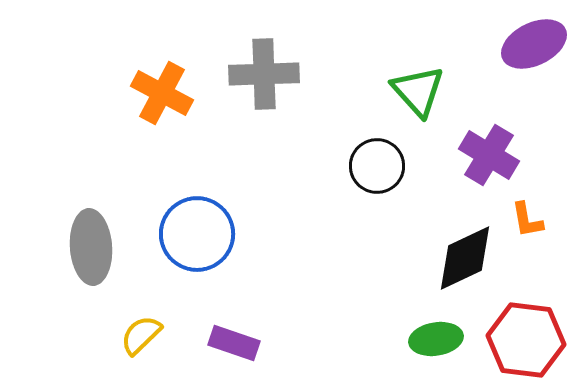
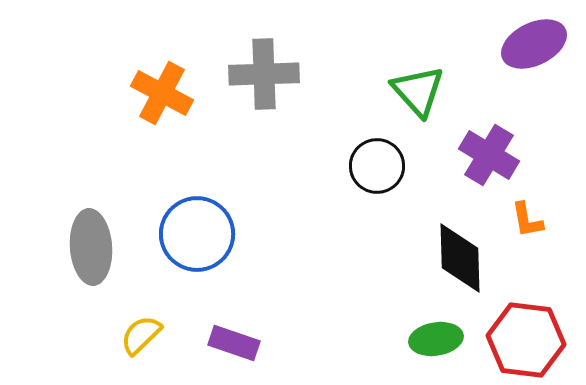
black diamond: moved 5 px left; rotated 66 degrees counterclockwise
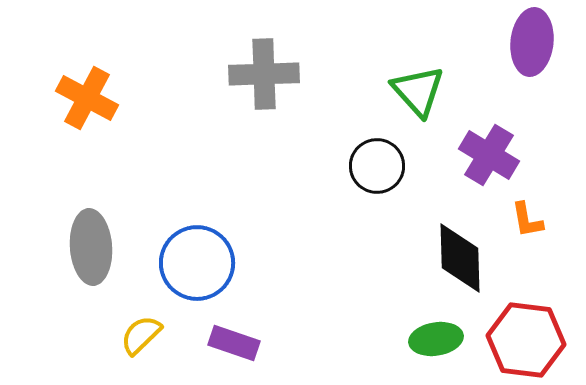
purple ellipse: moved 2 px left, 2 px up; rotated 58 degrees counterclockwise
orange cross: moved 75 px left, 5 px down
blue circle: moved 29 px down
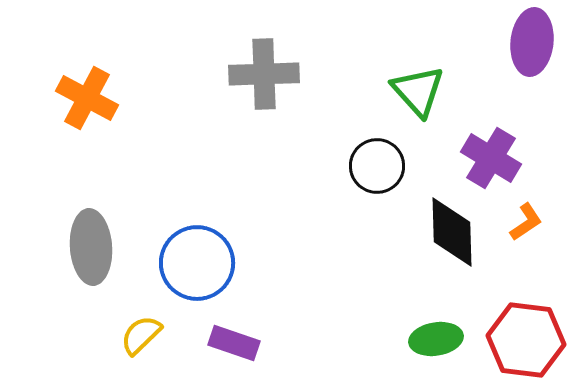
purple cross: moved 2 px right, 3 px down
orange L-shape: moved 1 px left, 2 px down; rotated 114 degrees counterclockwise
black diamond: moved 8 px left, 26 px up
